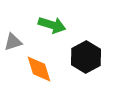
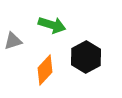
gray triangle: moved 1 px up
orange diamond: moved 6 px right, 1 px down; rotated 60 degrees clockwise
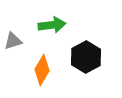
green arrow: rotated 24 degrees counterclockwise
orange diamond: moved 3 px left; rotated 12 degrees counterclockwise
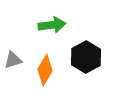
gray triangle: moved 19 px down
orange diamond: moved 3 px right
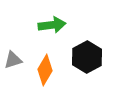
black hexagon: moved 1 px right
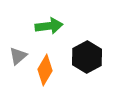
green arrow: moved 3 px left, 1 px down
gray triangle: moved 5 px right, 4 px up; rotated 24 degrees counterclockwise
